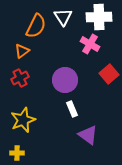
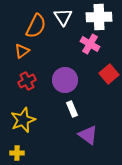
red cross: moved 7 px right, 3 px down
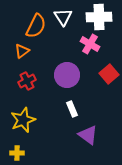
purple circle: moved 2 px right, 5 px up
